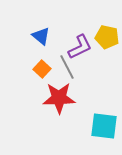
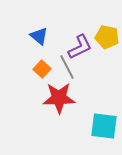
blue triangle: moved 2 px left
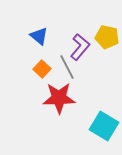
purple L-shape: rotated 24 degrees counterclockwise
cyan square: rotated 24 degrees clockwise
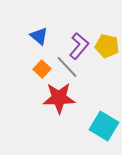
yellow pentagon: moved 9 px down
purple L-shape: moved 1 px left, 1 px up
gray line: rotated 15 degrees counterclockwise
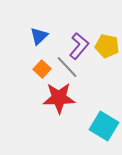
blue triangle: rotated 36 degrees clockwise
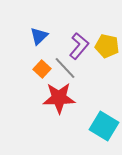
gray line: moved 2 px left, 1 px down
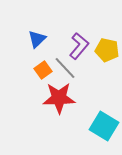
blue triangle: moved 2 px left, 3 px down
yellow pentagon: moved 4 px down
orange square: moved 1 px right, 1 px down; rotated 12 degrees clockwise
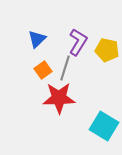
purple L-shape: moved 1 px left, 4 px up; rotated 8 degrees counterclockwise
gray line: rotated 60 degrees clockwise
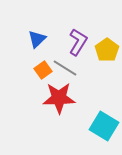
yellow pentagon: rotated 25 degrees clockwise
gray line: rotated 75 degrees counterclockwise
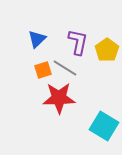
purple L-shape: rotated 20 degrees counterclockwise
orange square: rotated 18 degrees clockwise
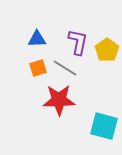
blue triangle: rotated 42 degrees clockwise
orange square: moved 5 px left, 2 px up
red star: moved 2 px down
cyan square: rotated 16 degrees counterclockwise
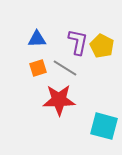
yellow pentagon: moved 5 px left, 4 px up; rotated 10 degrees counterclockwise
